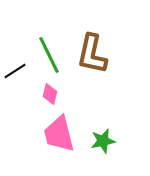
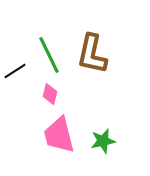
pink trapezoid: moved 1 px down
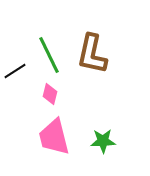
pink trapezoid: moved 5 px left, 2 px down
green star: rotated 10 degrees clockwise
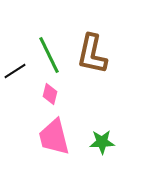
green star: moved 1 px left, 1 px down
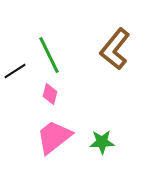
brown L-shape: moved 23 px right, 5 px up; rotated 27 degrees clockwise
pink trapezoid: rotated 66 degrees clockwise
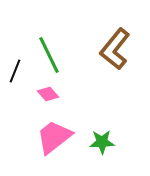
black line: rotated 35 degrees counterclockwise
pink diamond: moved 2 px left; rotated 55 degrees counterclockwise
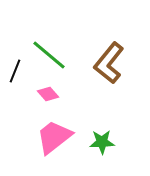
brown L-shape: moved 6 px left, 14 px down
green line: rotated 24 degrees counterclockwise
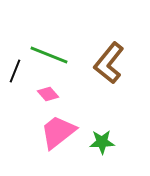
green line: rotated 18 degrees counterclockwise
pink trapezoid: moved 4 px right, 5 px up
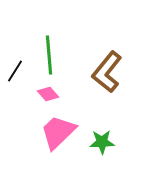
green line: rotated 63 degrees clockwise
brown L-shape: moved 2 px left, 9 px down
black line: rotated 10 degrees clockwise
pink trapezoid: rotated 6 degrees counterclockwise
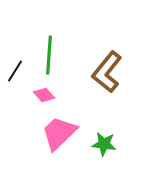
green line: rotated 9 degrees clockwise
pink diamond: moved 4 px left, 1 px down
pink trapezoid: moved 1 px right, 1 px down
green star: moved 2 px right, 2 px down; rotated 10 degrees clockwise
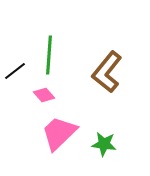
black line: rotated 20 degrees clockwise
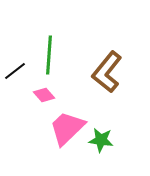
pink trapezoid: moved 8 px right, 5 px up
green star: moved 3 px left, 4 px up
